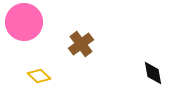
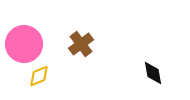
pink circle: moved 22 px down
yellow diamond: rotated 65 degrees counterclockwise
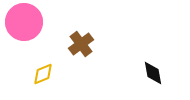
pink circle: moved 22 px up
yellow diamond: moved 4 px right, 2 px up
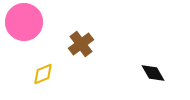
black diamond: rotated 20 degrees counterclockwise
